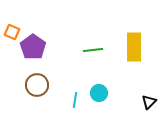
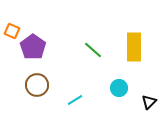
orange square: moved 1 px up
green line: rotated 48 degrees clockwise
cyan circle: moved 20 px right, 5 px up
cyan line: rotated 49 degrees clockwise
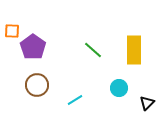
orange square: rotated 21 degrees counterclockwise
yellow rectangle: moved 3 px down
black triangle: moved 2 px left, 1 px down
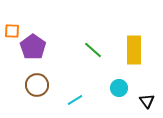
black triangle: moved 2 px up; rotated 21 degrees counterclockwise
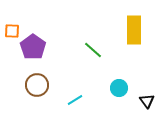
yellow rectangle: moved 20 px up
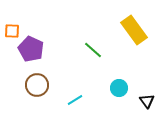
yellow rectangle: rotated 36 degrees counterclockwise
purple pentagon: moved 2 px left, 2 px down; rotated 10 degrees counterclockwise
